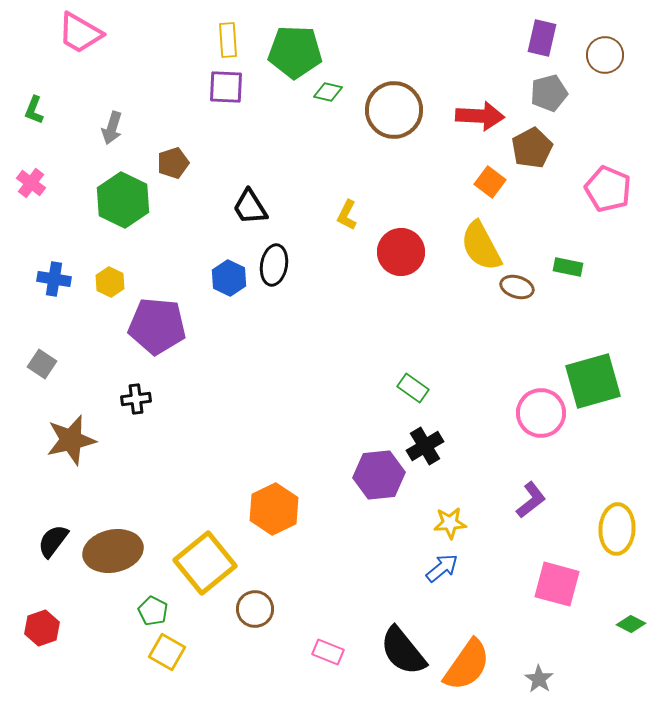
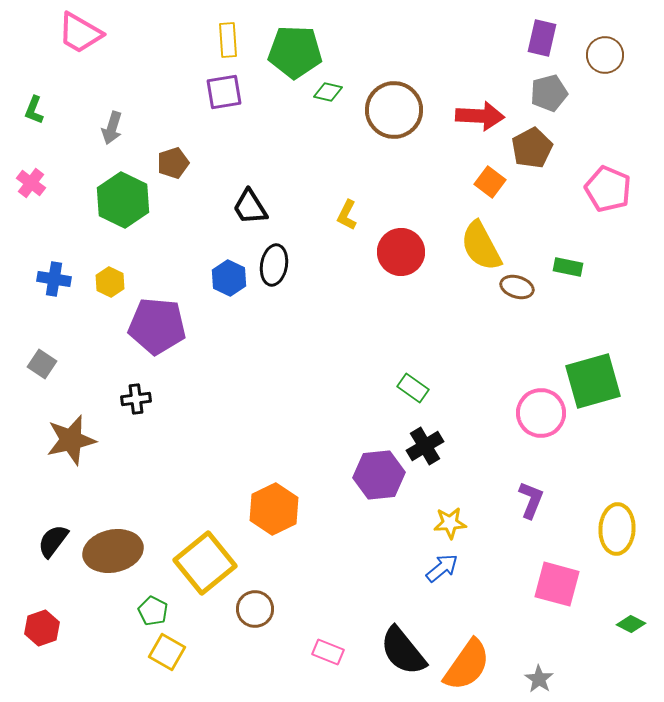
purple square at (226, 87): moved 2 px left, 5 px down; rotated 12 degrees counterclockwise
purple L-shape at (531, 500): rotated 30 degrees counterclockwise
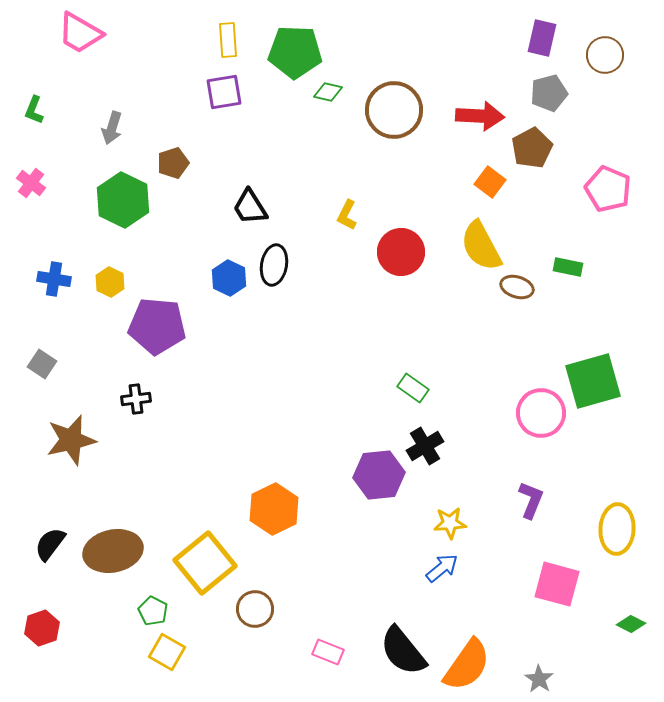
black semicircle at (53, 541): moved 3 px left, 3 px down
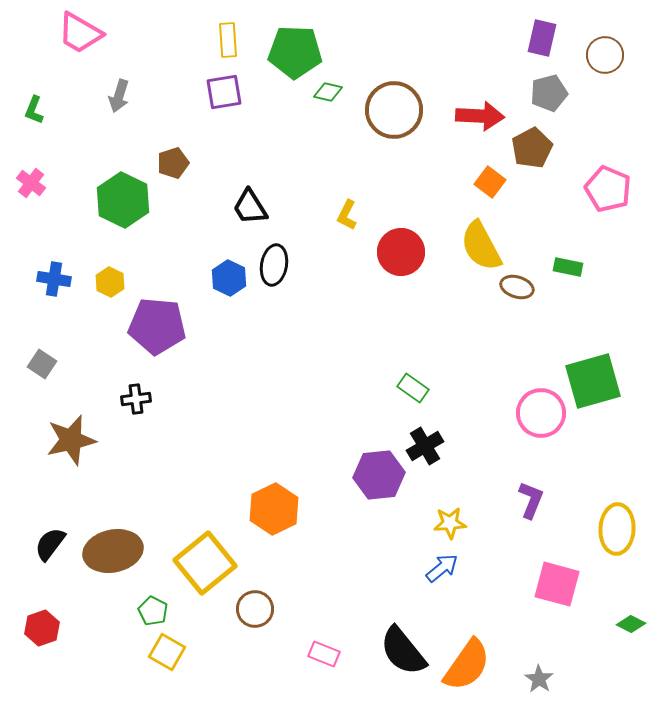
gray arrow at (112, 128): moved 7 px right, 32 px up
pink rectangle at (328, 652): moved 4 px left, 2 px down
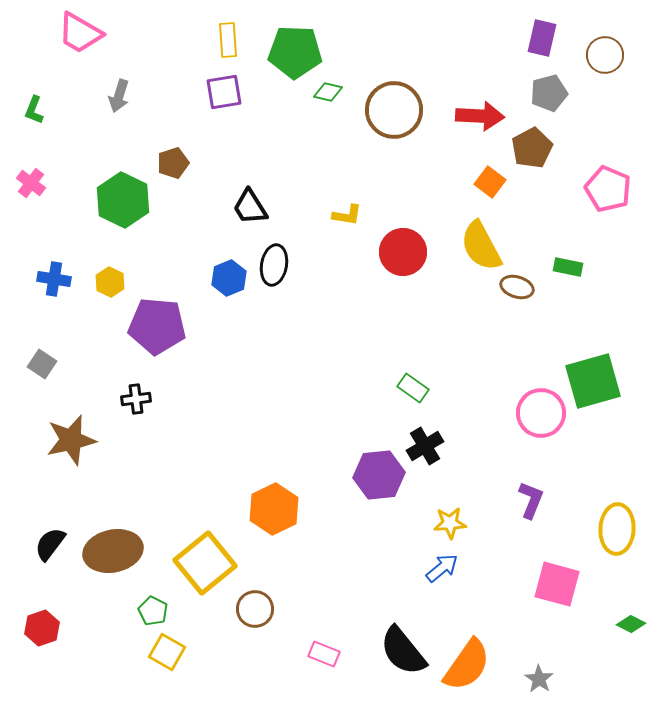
yellow L-shape at (347, 215): rotated 108 degrees counterclockwise
red circle at (401, 252): moved 2 px right
blue hexagon at (229, 278): rotated 12 degrees clockwise
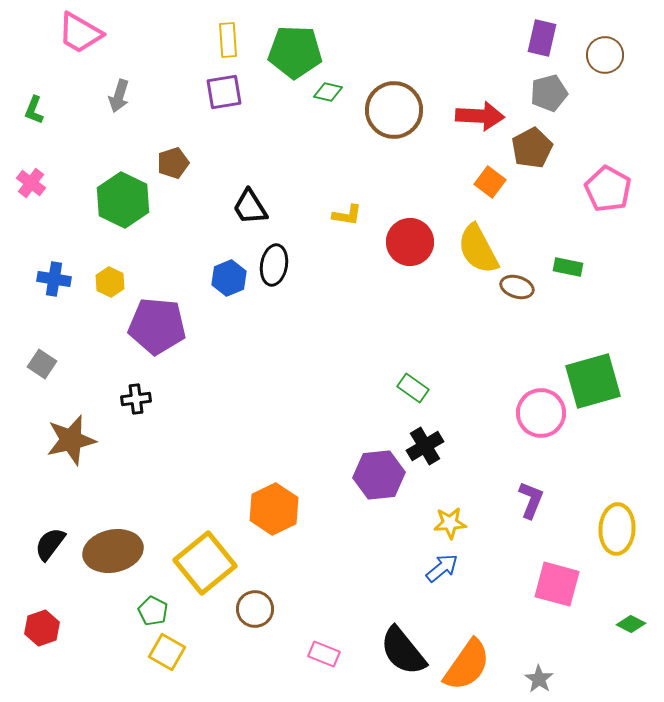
pink pentagon at (608, 189): rotated 6 degrees clockwise
yellow semicircle at (481, 246): moved 3 px left, 3 px down
red circle at (403, 252): moved 7 px right, 10 px up
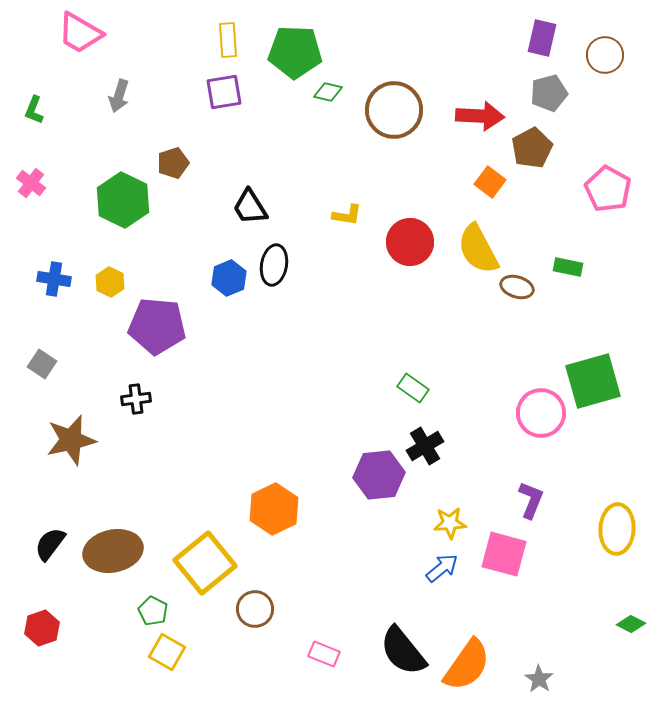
pink square at (557, 584): moved 53 px left, 30 px up
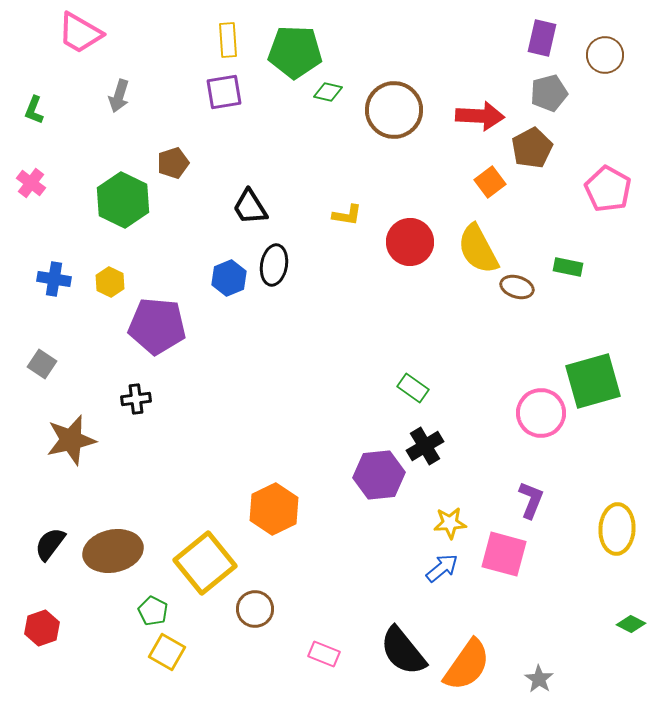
orange square at (490, 182): rotated 16 degrees clockwise
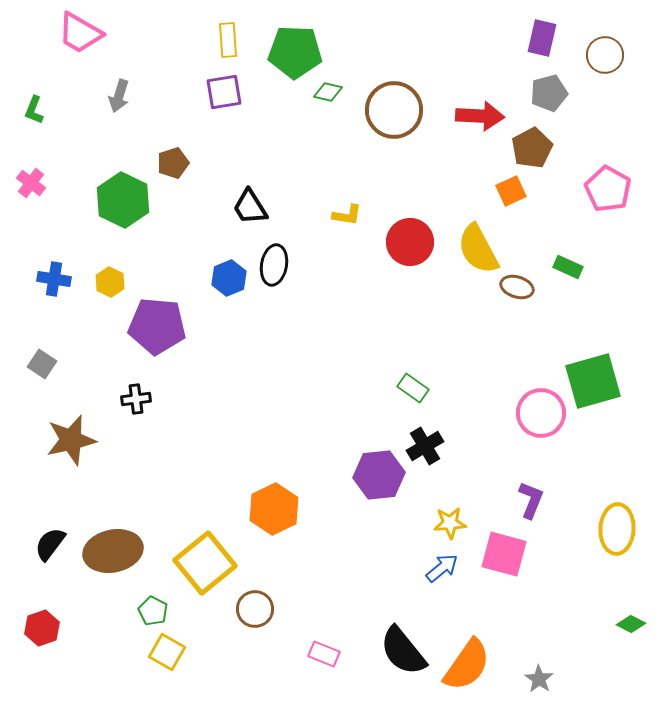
orange square at (490, 182): moved 21 px right, 9 px down; rotated 12 degrees clockwise
green rectangle at (568, 267): rotated 12 degrees clockwise
